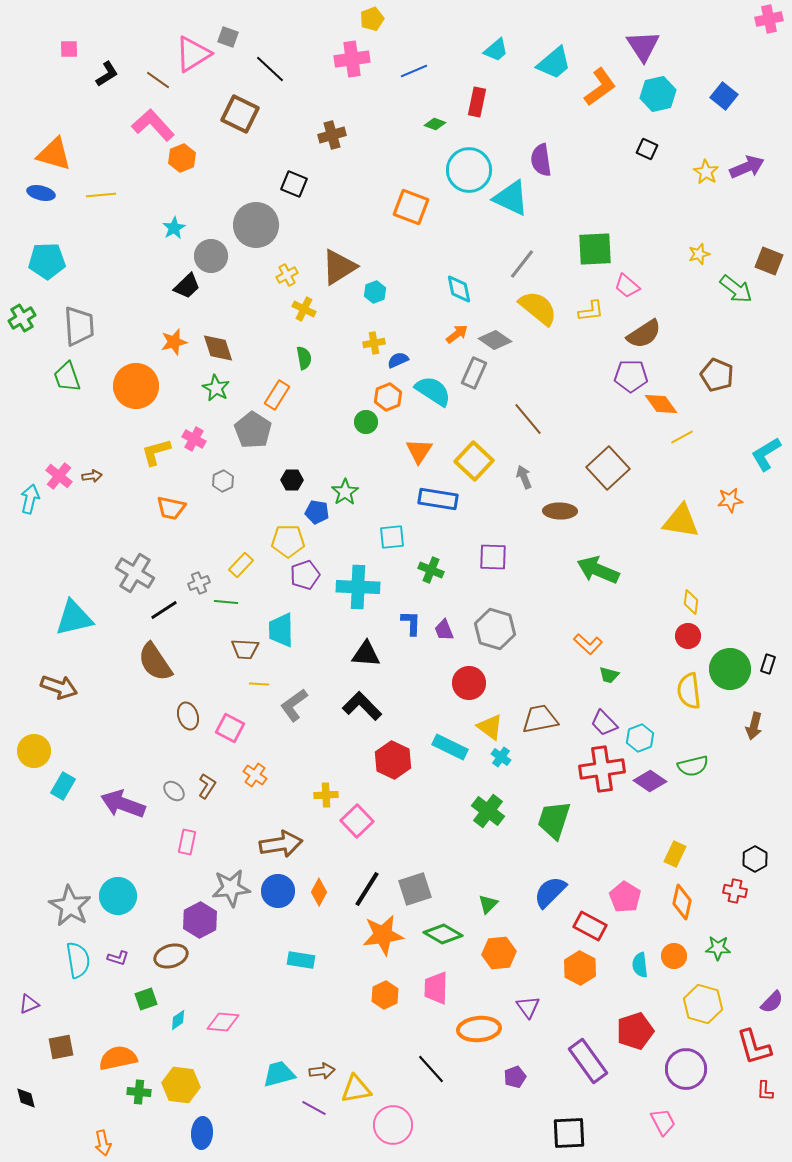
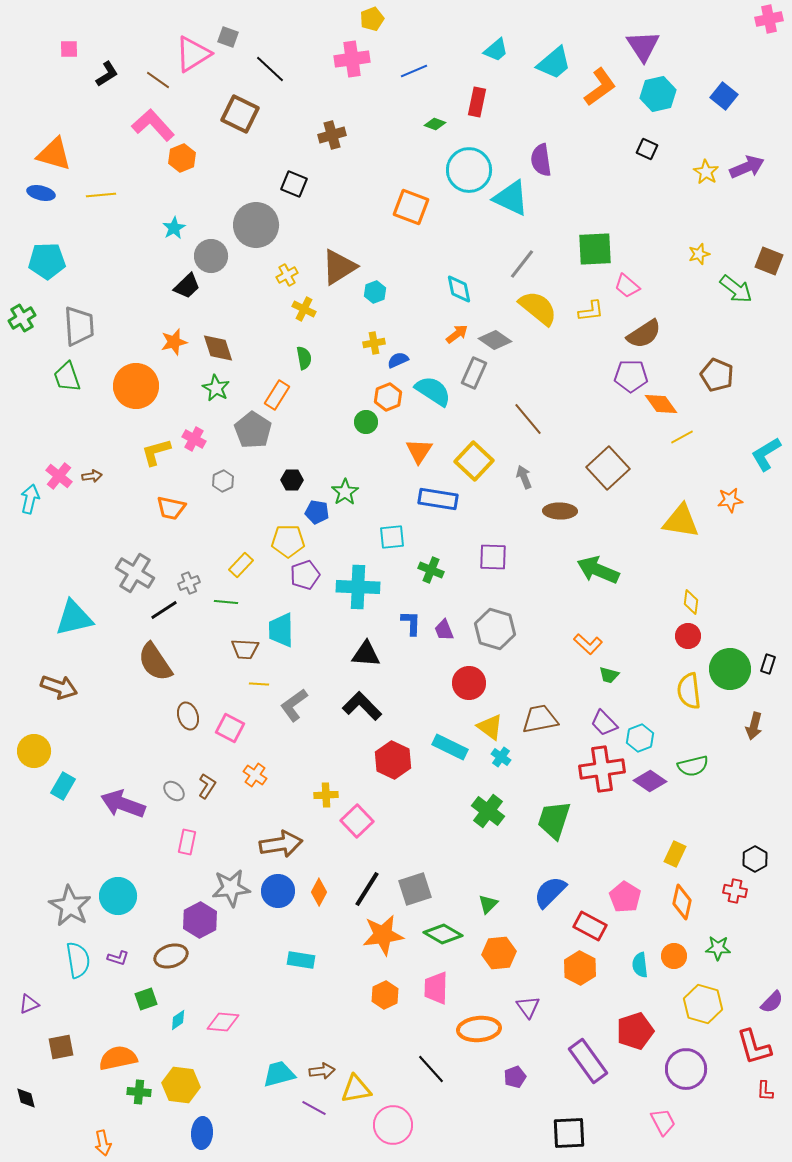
gray cross at (199, 583): moved 10 px left
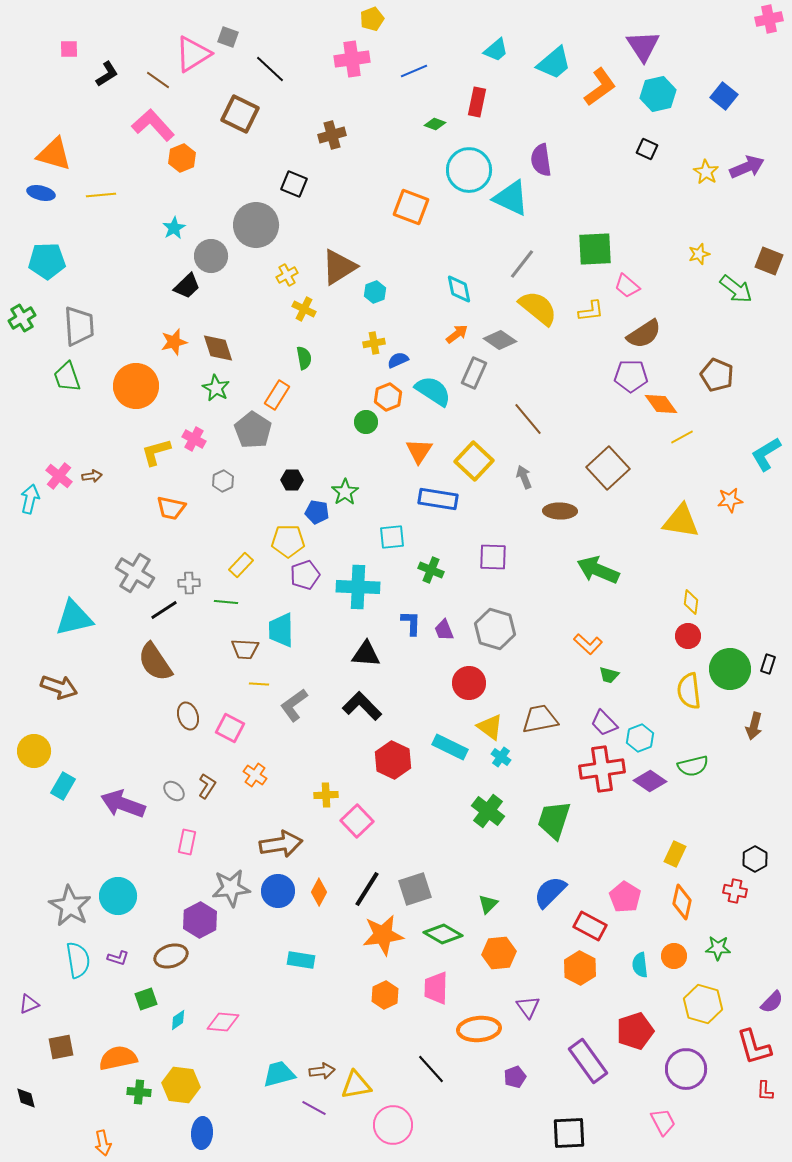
gray diamond at (495, 340): moved 5 px right
gray cross at (189, 583): rotated 20 degrees clockwise
yellow triangle at (356, 1089): moved 4 px up
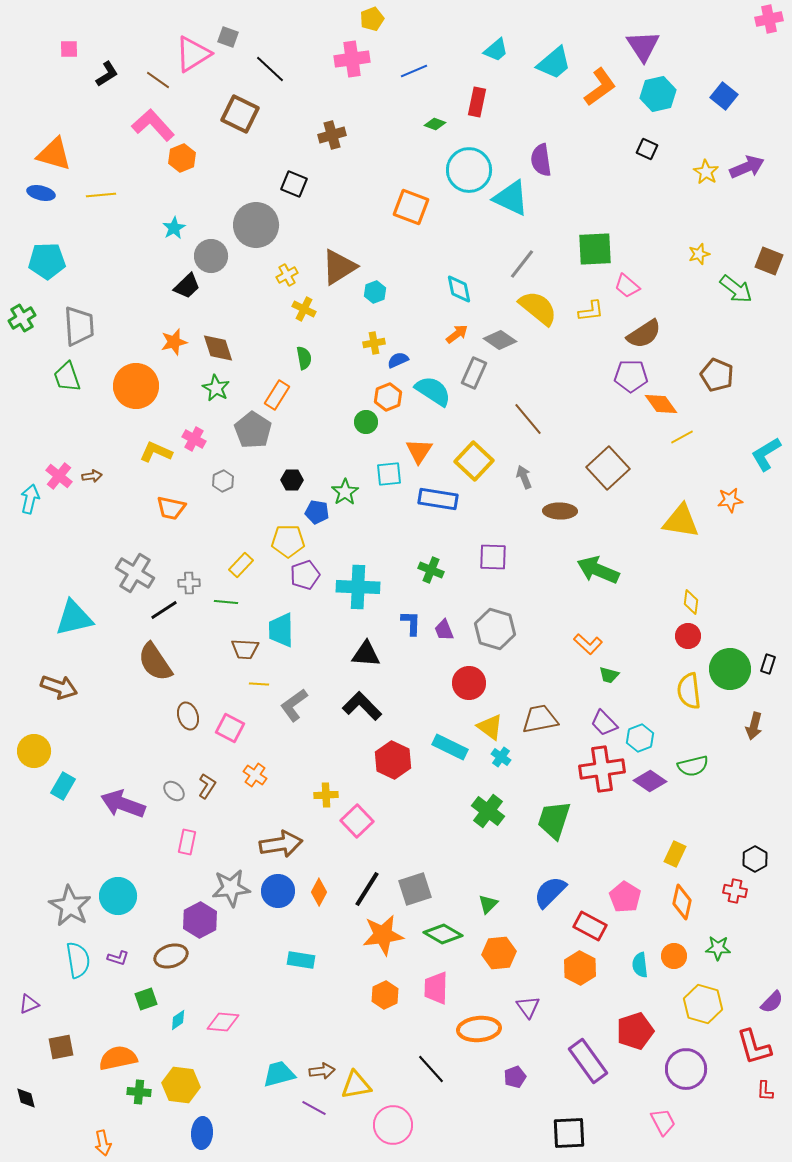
yellow L-shape at (156, 452): rotated 40 degrees clockwise
cyan square at (392, 537): moved 3 px left, 63 px up
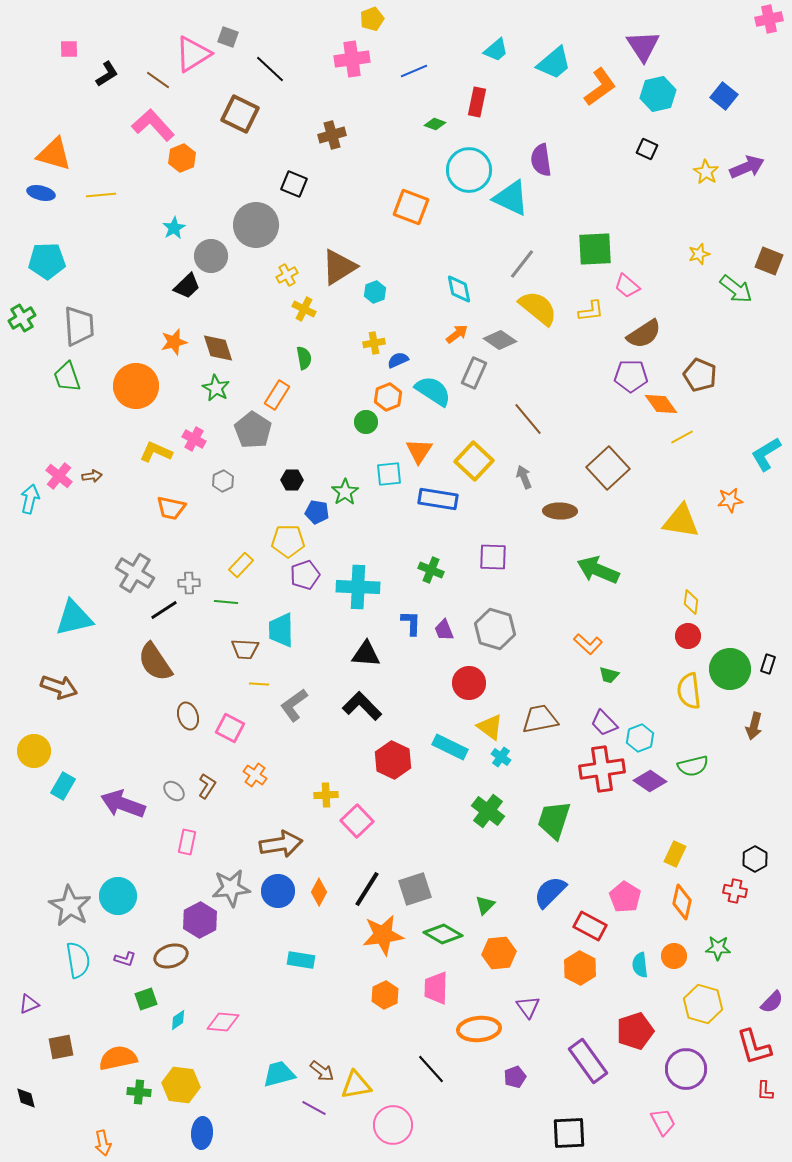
brown pentagon at (717, 375): moved 17 px left
green triangle at (488, 904): moved 3 px left, 1 px down
purple L-shape at (118, 958): moved 7 px right, 1 px down
brown arrow at (322, 1071): rotated 45 degrees clockwise
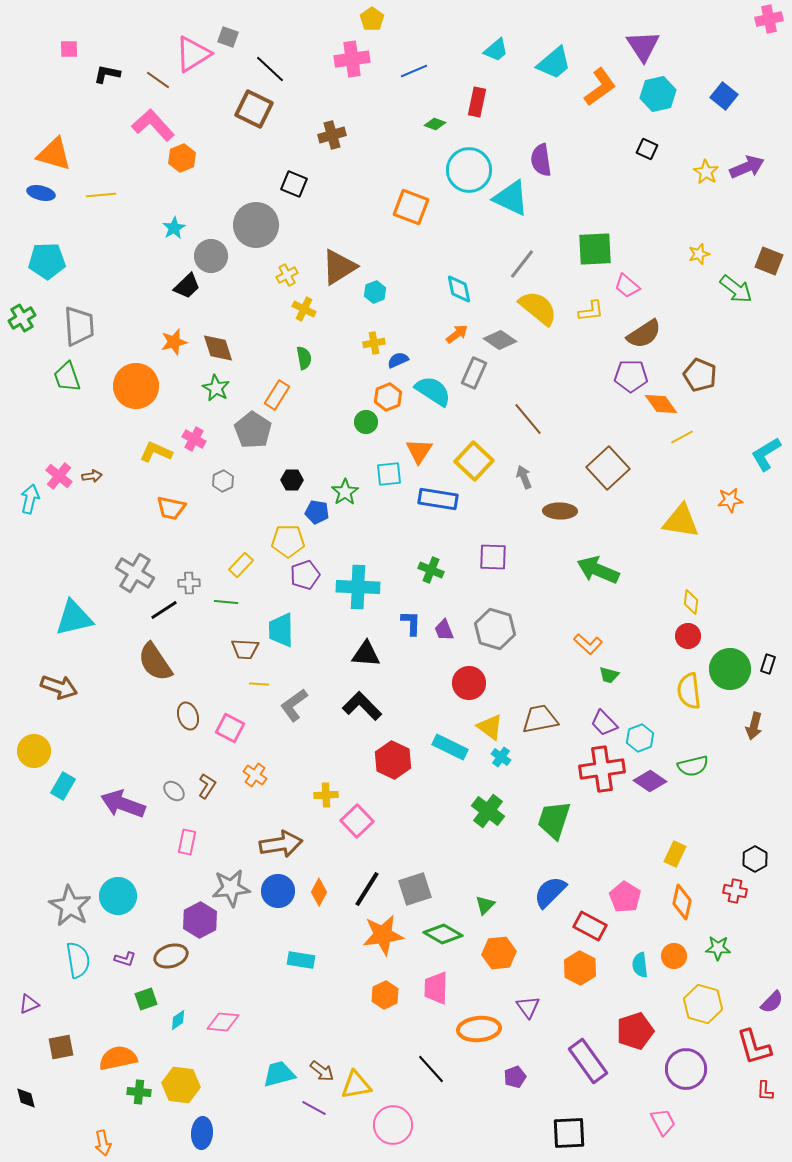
yellow pentagon at (372, 19): rotated 15 degrees counterclockwise
black L-shape at (107, 74): rotated 136 degrees counterclockwise
brown square at (240, 114): moved 14 px right, 5 px up
